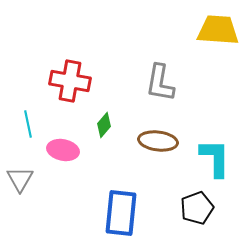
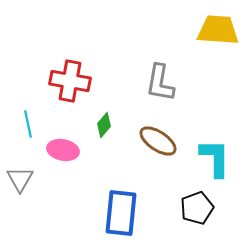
brown ellipse: rotated 27 degrees clockwise
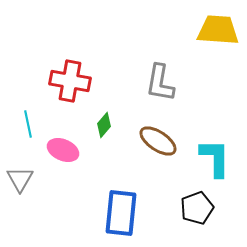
pink ellipse: rotated 12 degrees clockwise
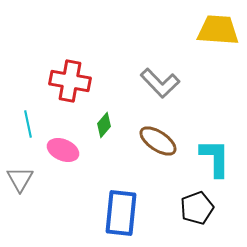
gray L-shape: rotated 54 degrees counterclockwise
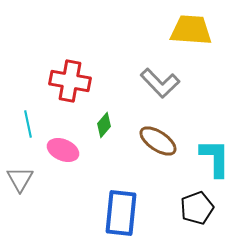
yellow trapezoid: moved 27 px left
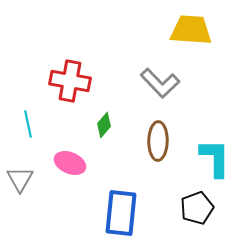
brown ellipse: rotated 57 degrees clockwise
pink ellipse: moved 7 px right, 13 px down
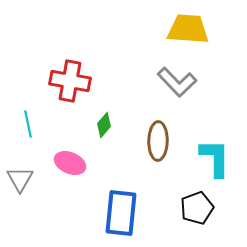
yellow trapezoid: moved 3 px left, 1 px up
gray L-shape: moved 17 px right, 1 px up
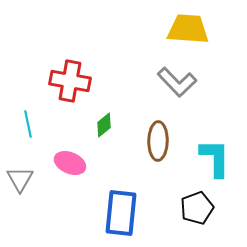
green diamond: rotated 10 degrees clockwise
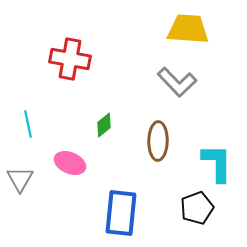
red cross: moved 22 px up
cyan L-shape: moved 2 px right, 5 px down
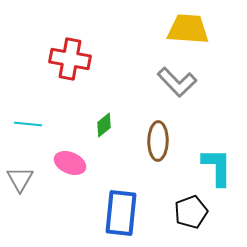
cyan line: rotated 72 degrees counterclockwise
cyan L-shape: moved 4 px down
black pentagon: moved 6 px left, 4 px down
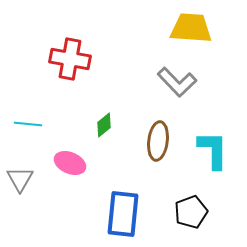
yellow trapezoid: moved 3 px right, 1 px up
brown ellipse: rotated 6 degrees clockwise
cyan L-shape: moved 4 px left, 17 px up
blue rectangle: moved 2 px right, 1 px down
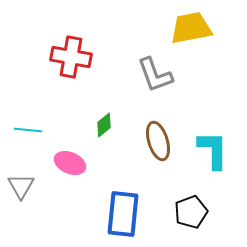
yellow trapezoid: rotated 15 degrees counterclockwise
red cross: moved 1 px right, 2 px up
gray L-shape: moved 22 px left, 7 px up; rotated 24 degrees clockwise
cyan line: moved 6 px down
brown ellipse: rotated 24 degrees counterclockwise
gray triangle: moved 1 px right, 7 px down
